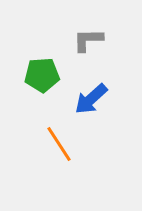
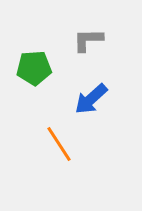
green pentagon: moved 8 px left, 7 px up
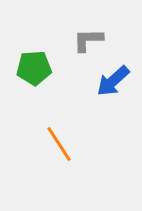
blue arrow: moved 22 px right, 18 px up
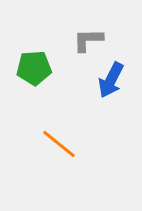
blue arrow: moved 2 px left, 1 px up; rotated 21 degrees counterclockwise
orange line: rotated 18 degrees counterclockwise
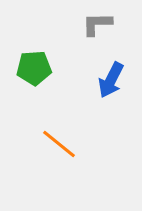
gray L-shape: moved 9 px right, 16 px up
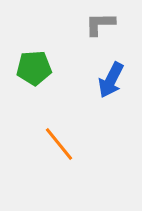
gray L-shape: moved 3 px right
orange line: rotated 12 degrees clockwise
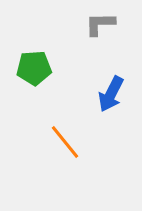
blue arrow: moved 14 px down
orange line: moved 6 px right, 2 px up
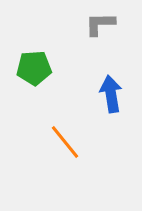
blue arrow: rotated 144 degrees clockwise
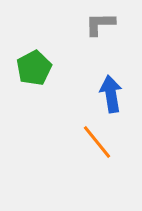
green pentagon: rotated 24 degrees counterclockwise
orange line: moved 32 px right
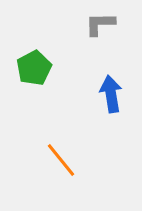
orange line: moved 36 px left, 18 px down
